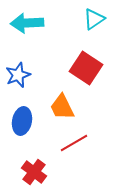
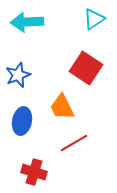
cyan arrow: moved 1 px up
red cross: rotated 20 degrees counterclockwise
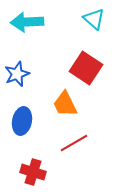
cyan triangle: rotated 45 degrees counterclockwise
blue star: moved 1 px left, 1 px up
orange trapezoid: moved 3 px right, 3 px up
red cross: moved 1 px left
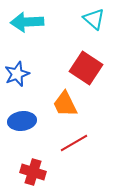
blue ellipse: rotated 72 degrees clockwise
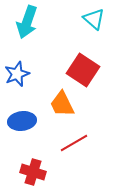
cyan arrow: rotated 68 degrees counterclockwise
red square: moved 3 px left, 2 px down
orange trapezoid: moved 3 px left
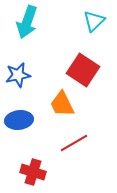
cyan triangle: moved 2 px down; rotated 35 degrees clockwise
blue star: moved 1 px right, 1 px down; rotated 10 degrees clockwise
blue ellipse: moved 3 px left, 1 px up
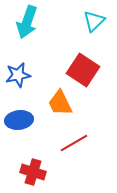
orange trapezoid: moved 2 px left, 1 px up
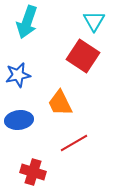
cyan triangle: rotated 15 degrees counterclockwise
red square: moved 14 px up
